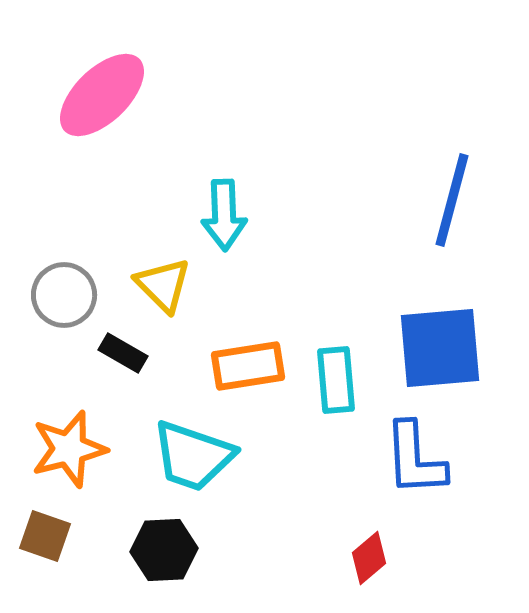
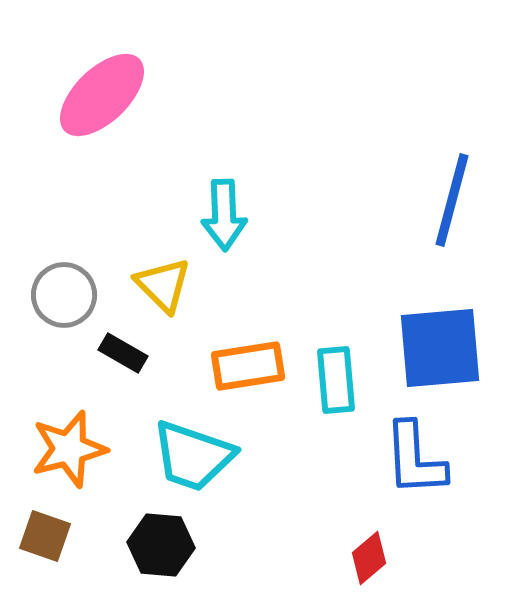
black hexagon: moved 3 px left, 5 px up; rotated 8 degrees clockwise
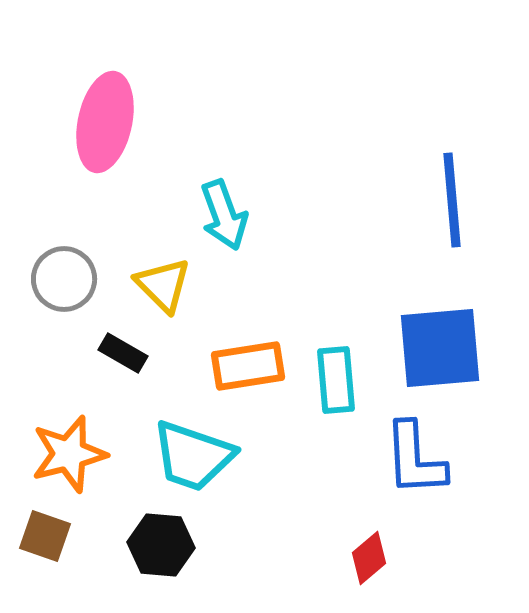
pink ellipse: moved 3 px right, 27 px down; rotated 34 degrees counterclockwise
blue line: rotated 20 degrees counterclockwise
cyan arrow: rotated 18 degrees counterclockwise
gray circle: moved 16 px up
orange star: moved 5 px down
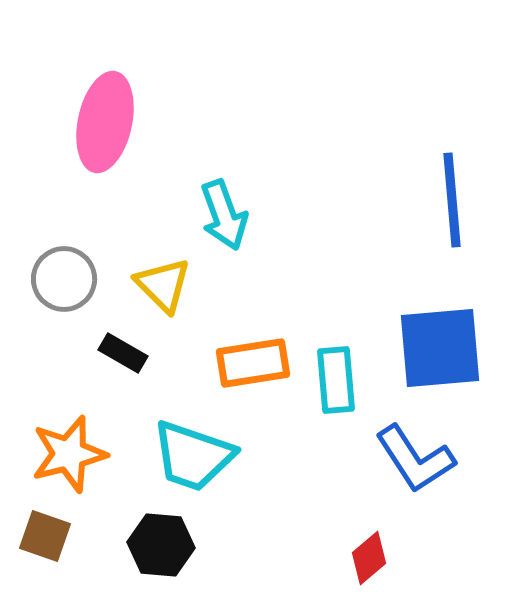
orange rectangle: moved 5 px right, 3 px up
blue L-shape: rotated 30 degrees counterclockwise
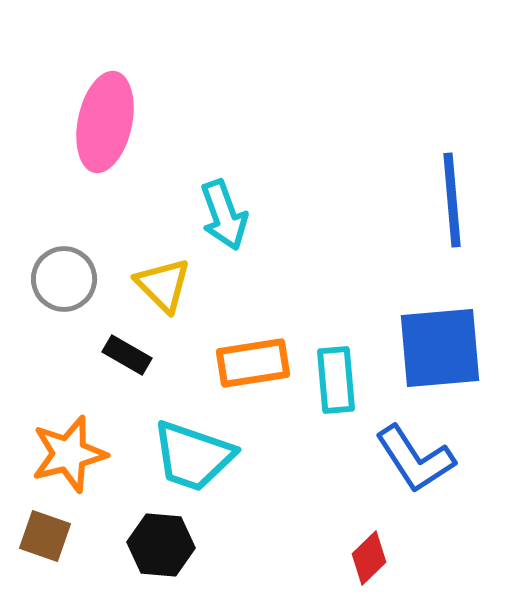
black rectangle: moved 4 px right, 2 px down
red diamond: rotated 4 degrees counterclockwise
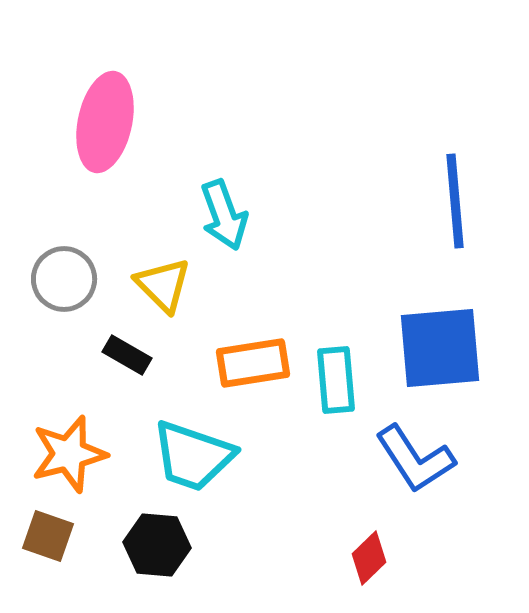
blue line: moved 3 px right, 1 px down
brown square: moved 3 px right
black hexagon: moved 4 px left
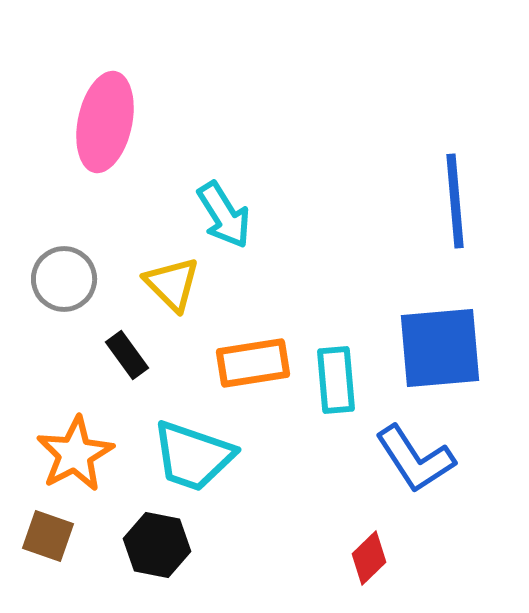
cyan arrow: rotated 12 degrees counterclockwise
yellow triangle: moved 9 px right, 1 px up
black rectangle: rotated 24 degrees clockwise
orange star: moved 6 px right; rotated 14 degrees counterclockwise
black hexagon: rotated 6 degrees clockwise
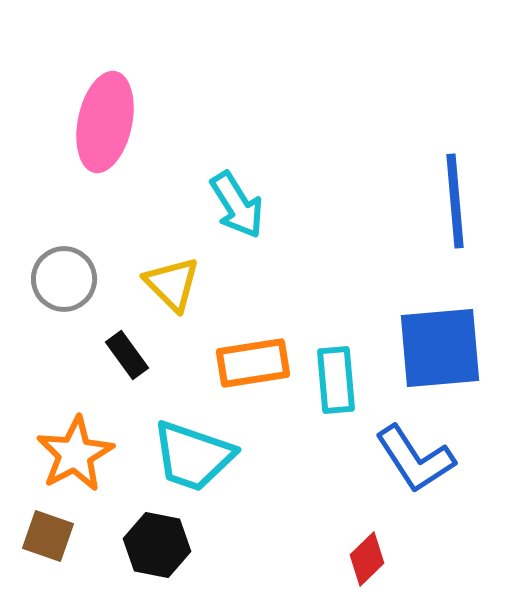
cyan arrow: moved 13 px right, 10 px up
red diamond: moved 2 px left, 1 px down
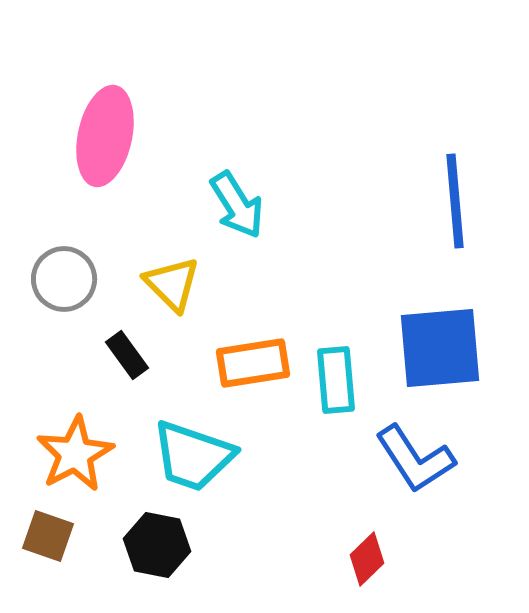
pink ellipse: moved 14 px down
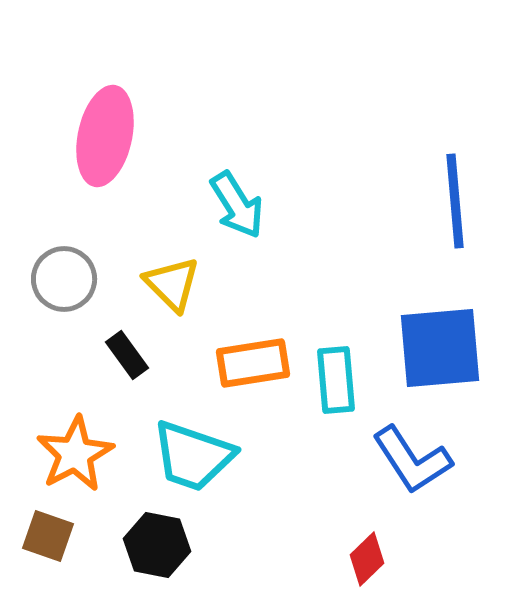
blue L-shape: moved 3 px left, 1 px down
